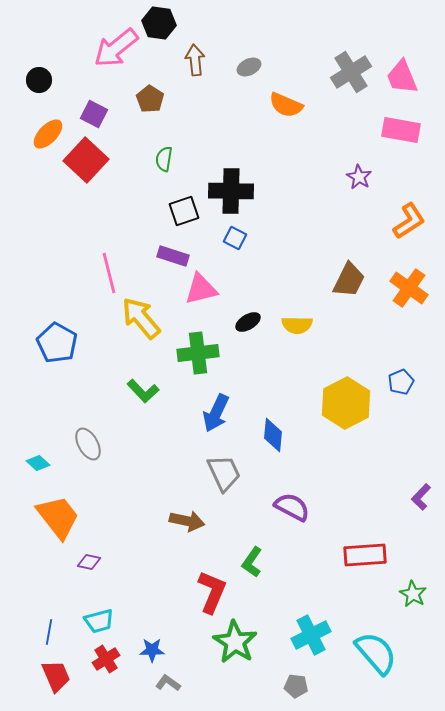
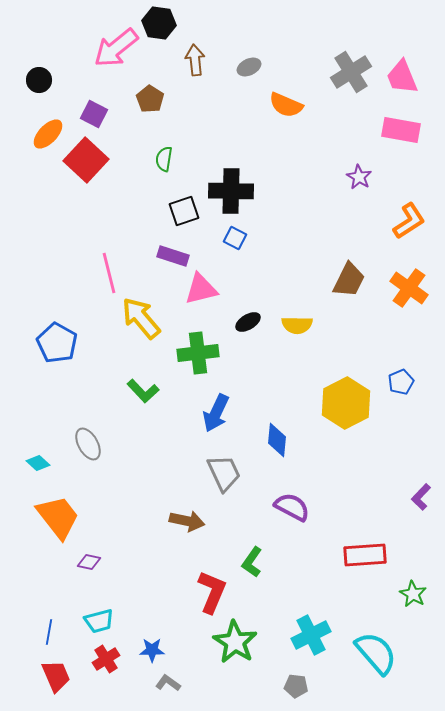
blue diamond at (273, 435): moved 4 px right, 5 px down
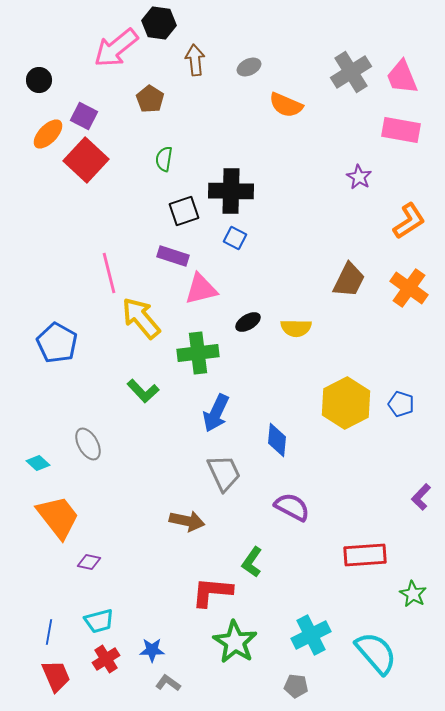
purple square at (94, 114): moved 10 px left, 2 px down
yellow semicircle at (297, 325): moved 1 px left, 3 px down
blue pentagon at (401, 382): moved 22 px down; rotated 30 degrees counterclockwise
red L-shape at (212, 592): rotated 108 degrees counterclockwise
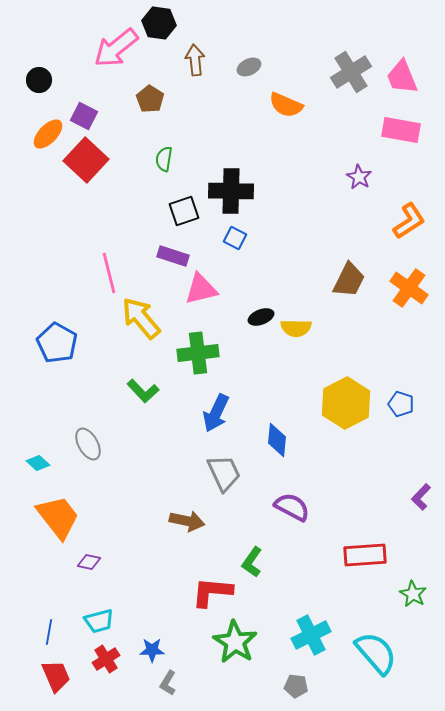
black ellipse at (248, 322): moved 13 px right, 5 px up; rotated 10 degrees clockwise
gray L-shape at (168, 683): rotated 95 degrees counterclockwise
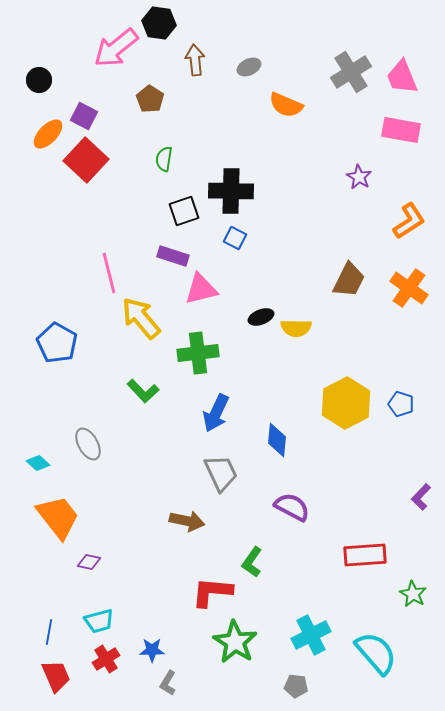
gray trapezoid at (224, 473): moved 3 px left
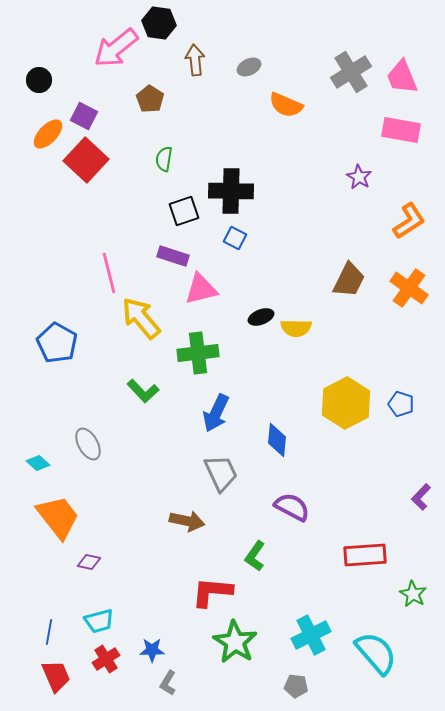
green L-shape at (252, 562): moved 3 px right, 6 px up
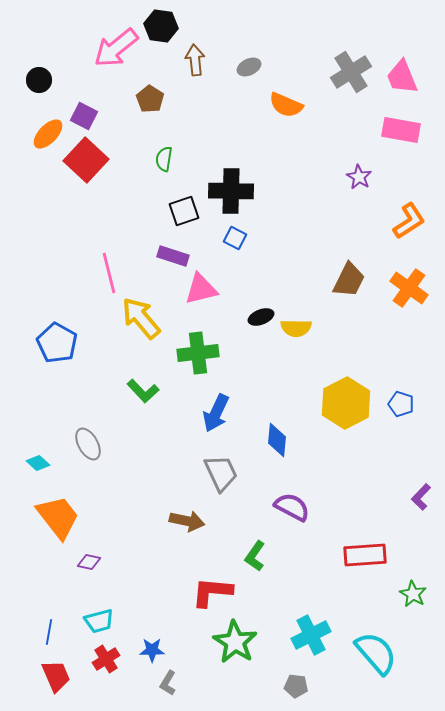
black hexagon at (159, 23): moved 2 px right, 3 px down
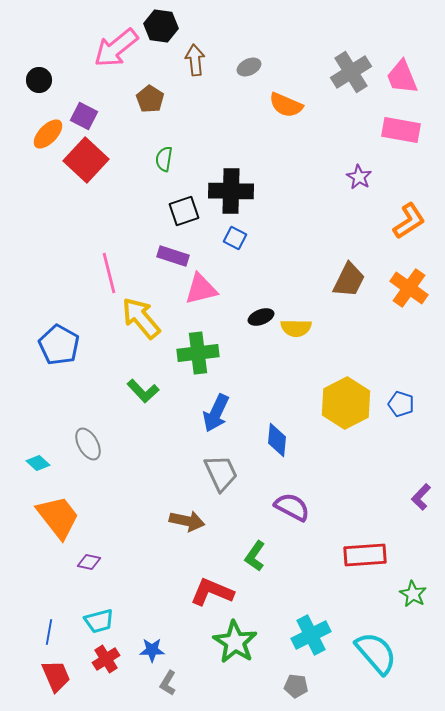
blue pentagon at (57, 343): moved 2 px right, 2 px down
red L-shape at (212, 592): rotated 18 degrees clockwise
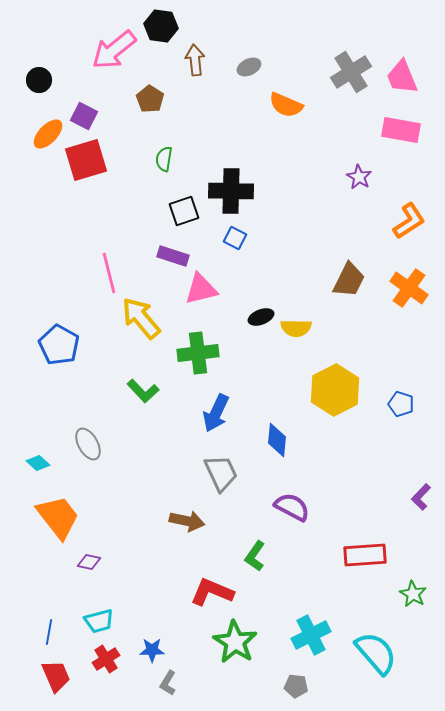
pink arrow at (116, 48): moved 2 px left, 2 px down
red square at (86, 160): rotated 30 degrees clockwise
yellow hexagon at (346, 403): moved 11 px left, 13 px up
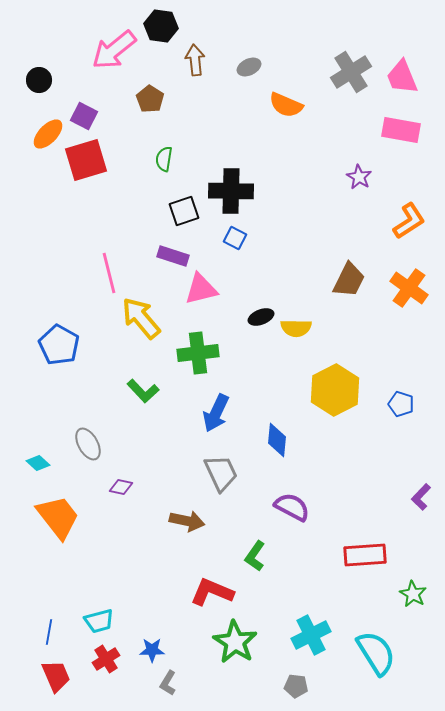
purple diamond at (89, 562): moved 32 px right, 75 px up
cyan semicircle at (376, 653): rotated 9 degrees clockwise
